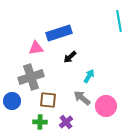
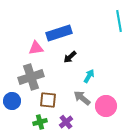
green cross: rotated 16 degrees counterclockwise
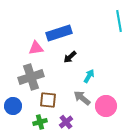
blue circle: moved 1 px right, 5 px down
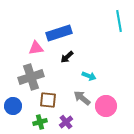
black arrow: moved 3 px left
cyan arrow: rotated 80 degrees clockwise
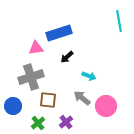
green cross: moved 2 px left, 1 px down; rotated 24 degrees counterclockwise
